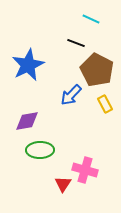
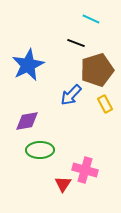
brown pentagon: rotated 28 degrees clockwise
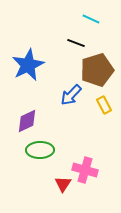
yellow rectangle: moved 1 px left, 1 px down
purple diamond: rotated 15 degrees counterclockwise
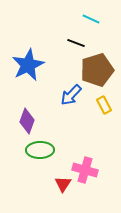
purple diamond: rotated 45 degrees counterclockwise
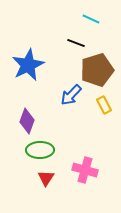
red triangle: moved 17 px left, 6 px up
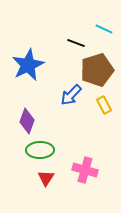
cyan line: moved 13 px right, 10 px down
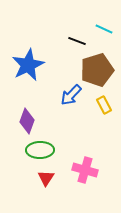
black line: moved 1 px right, 2 px up
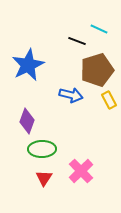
cyan line: moved 5 px left
blue arrow: rotated 120 degrees counterclockwise
yellow rectangle: moved 5 px right, 5 px up
green ellipse: moved 2 px right, 1 px up
pink cross: moved 4 px left, 1 px down; rotated 30 degrees clockwise
red triangle: moved 2 px left
